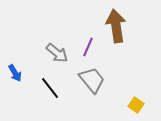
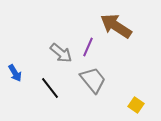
brown arrow: rotated 48 degrees counterclockwise
gray arrow: moved 4 px right
gray trapezoid: moved 1 px right
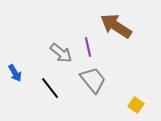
purple line: rotated 36 degrees counterclockwise
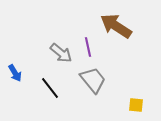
yellow square: rotated 28 degrees counterclockwise
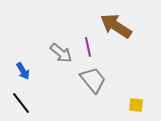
blue arrow: moved 8 px right, 2 px up
black line: moved 29 px left, 15 px down
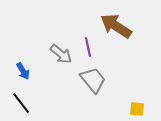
gray arrow: moved 1 px down
yellow square: moved 1 px right, 4 px down
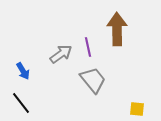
brown arrow: moved 1 px right, 3 px down; rotated 56 degrees clockwise
gray arrow: rotated 75 degrees counterclockwise
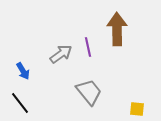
gray trapezoid: moved 4 px left, 12 px down
black line: moved 1 px left
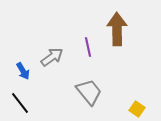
gray arrow: moved 9 px left, 3 px down
yellow square: rotated 28 degrees clockwise
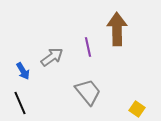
gray trapezoid: moved 1 px left
black line: rotated 15 degrees clockwise
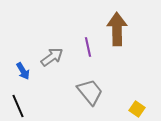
gray trapezoid: moved 2 px right
black line: moved 2 px left, 3 px down
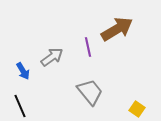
brown arrow: rotated 60 degrees clockwise
black line: moved 2 px right
